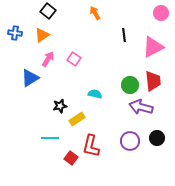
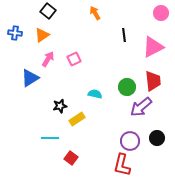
pink square: rotated 32 degrees clockwise
green circle: moved 3 px left, 2 px down
purple arrow: rotated 55 degrees counterclockwise
red L-shape: moved 31 px right, 19 px down
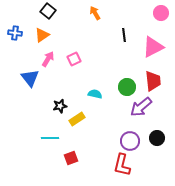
blue triangle: rotated 36 degrees counterclockwise
red square: rotated 32 degrees clockwise
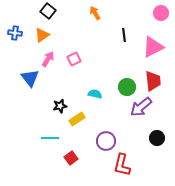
purple circle: moved 24 px left
red square: rotated 16 degrees counterclockwise
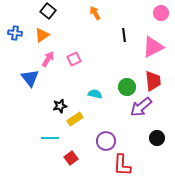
yellow rectangle: moved 2 px left
red L-shape: rotated 10 degrees counterclockwise
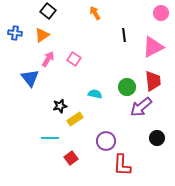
pink square: rotated 32 degrees counterclockwise
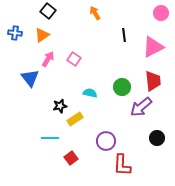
green circle: moved 5 px left
cyan semicircle: moved 5 px left, 1 px up
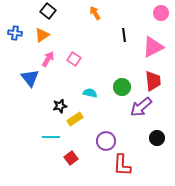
cyan line: moved 1 px right, 1 px up
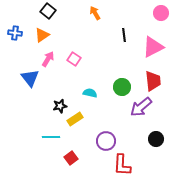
black circle: moved 1 px left, 1 px down
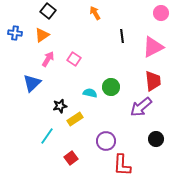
black line: moved 2 px left, 1 px down
blue triangle: moved 2 px right, 5 px down; rotated 24 degrees clockwise
green circle: moved 11 px left
cyan line: moved 4 px left, 1 px up; rotated 54 degrees counterclockwise
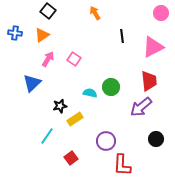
red trapezoid: moved 4 px left
